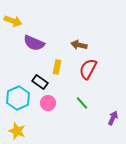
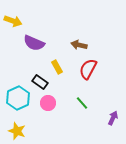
yellow rectangle: rotated 40 degrees counterclockwise
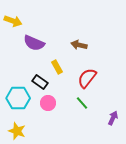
red semicircle: moved 1 px left, 9 px down; rotated 10 degrees clockwise
cyan hexagon: rotated 25 degrees clockwise
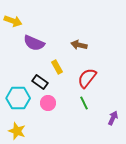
green line: moved 2 px right; rotated 16 degrees clockwise
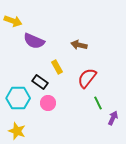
purple semicircle: moved 2 px up
green line: moved 14 px right
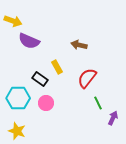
purple semicircle: moved 5 px left
black rectangle: moved 3 px up
pink circle: moved 2 px left
